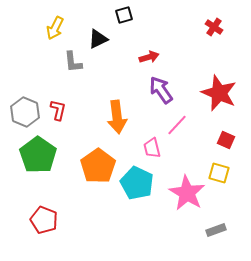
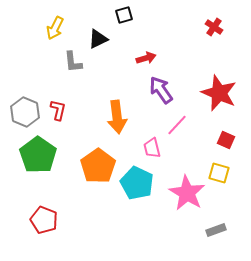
red arrow: moved 3 px left, 1 px down
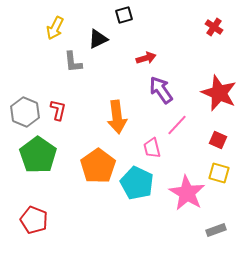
red square: moved 8 px left
red pentagon: moved 10 px left
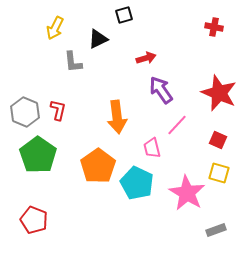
red cross: rotated 24 degrees counterclockwise
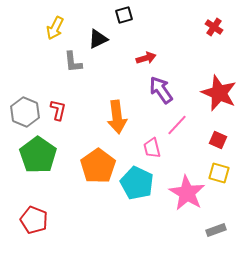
red cross: rotated 24 degrees clockwise
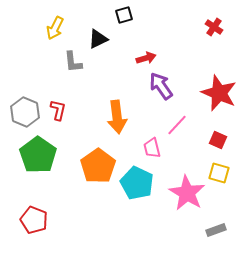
purple arrow: moved 4 px up
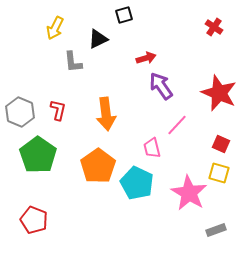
gray hexagon: moved 5 px left
orange arrow: moved 11 px left, 3 px up
red square: moved 3 px right, 4 px down
pink star: moved 2 px right
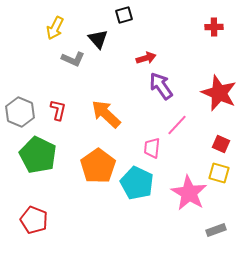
red cross: rotated 36 degrees counterclockwise
black triangle: rotated 45 degrees counterclockwise
gray L-shape: moved 3 px up; rotated 60 degrees counterclockwise
orange arrow: rotated 140 degrees clockwise
pink trapezoid: rotated 20 degrees clockwise
green pentagon: rotated 9 degrees counterclockwise
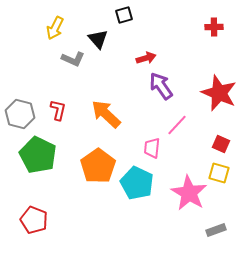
gray hexagon: moved 2 px down; rotated 8 degrees counterclockwise
